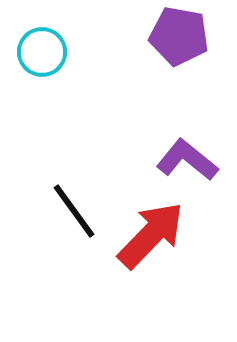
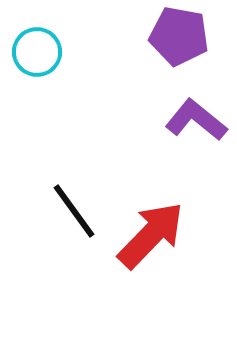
cyan circle: moved 5 px left
purple L-shape: moved 9 px right, 40 px up
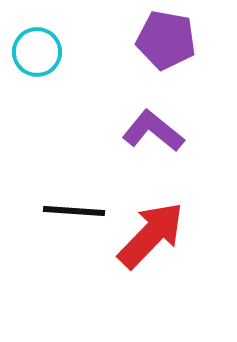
purple pentagon: moved 13 px left, 4 px down
purple L-shape: moved 43 px left, 11 px down
black line: rotated 50 degrees counterclockwise
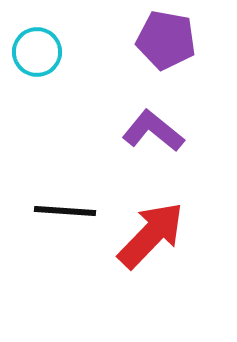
black line: moved 9 px left
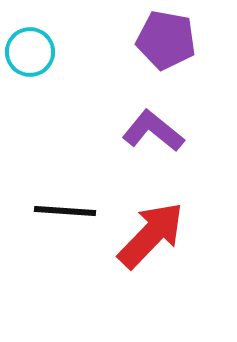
cyan circle: moved 7 px left
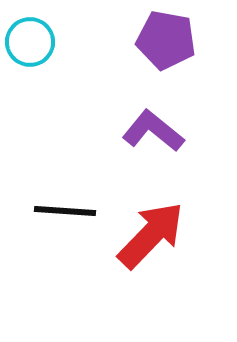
cyan circle: moved 10 px up
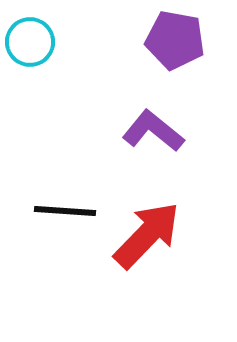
purple pentagon: moved 9 px right
red arrow: moved 4 px left
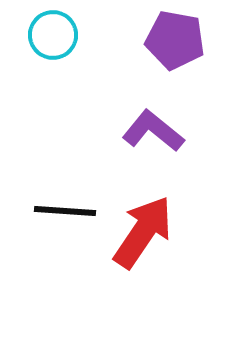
cyan circle: moved 23 px right, 7 px up
red arrow: moved 4 px left, 3 px up; rotated 10 degrees counterclockwise
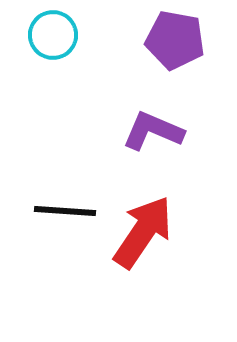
purple L-shape: rotated 16 degrees counterclockwise
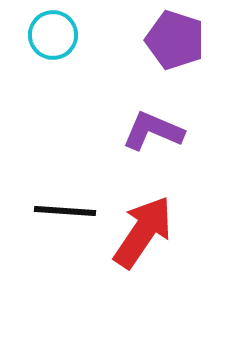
purple pentagon: rotated 8 degrees clockwise
